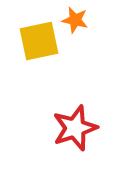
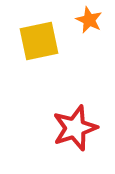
orange star: moved 14 px right; rotated 12 degrees clockwise
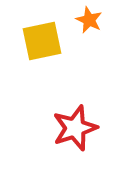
yellow square: moved 3 px right
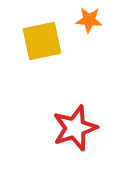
orange star: rotated 20 degrees counterclockwise
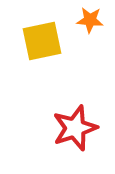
orange star: moved 1 px right
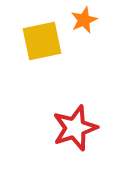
orange star: moved 6 px left; rotated 28 degrees counterclockwise
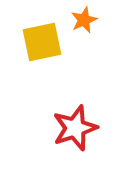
yellow square: moved 1 px down
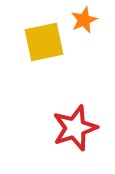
yellow square: moved 2 px right
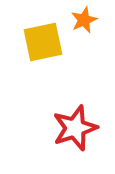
yellow square: moved 1 px left
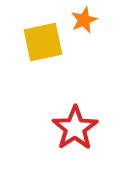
red star: rotated 15 degrees counterclockwise
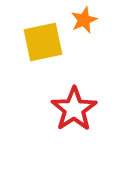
red star: moved 1 px left, 19 px up
